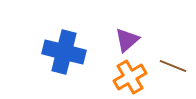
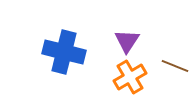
purple triangle: moved 1 px down; rotated 16 degrees counterclockwise
brown line: moved 2 px right
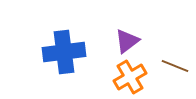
purple triangle: rotated 20 degrees clockwise
blue cross: rotated 21 degrees counterclockwise
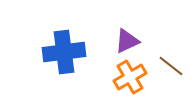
purple triangle: rotated 12 degrees clockwise
brown line: moved 4 px left; rotated 16 degrees clockwise
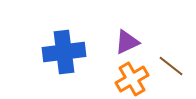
purple triangle: moved 1 px down
orange cross: moved 2 px right, 2 px down
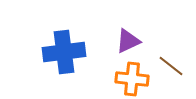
purple triangle: moved 1 px right, 1 px up
orange cross: rotated 36 degrees clockwise
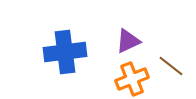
blue cross: moved 1 px right
orange cross: rotated 28 degrees counterclockwise
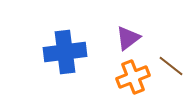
purple triangle: moved 3 px up; rotated 12 degrees counterclockwise
orange cross: moved 1 px right, 2 px up
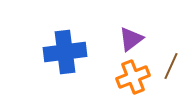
purple triangle: moved 3 px right, 1 px down
brown line: rotated 76 degrees clockwise
